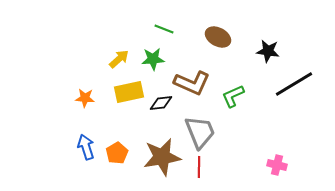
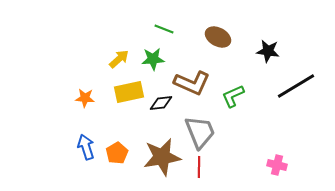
black line: moved 2 px right, 2 px down
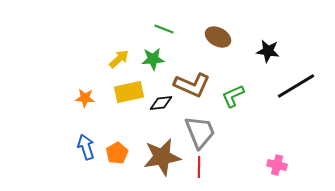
brown L-shape: moved 2 px down
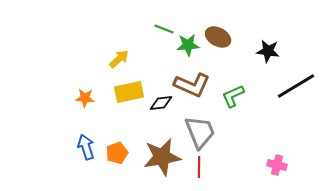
green star: moved 35 px right, 14 px up
orange pentagon: rotated 10 degrees clockwise
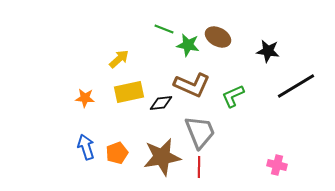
green star: rotated 15 degrees clockwise
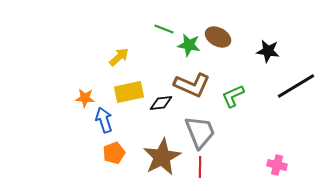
green star: moved 1 px right
yellow arrow: moved 2 px up
blue arrow: moved 18 px right, 27 px up
orange pentagon: moved 3 px left
brown star: rotated 18 degrees counterclockwise
red line: moved 1 px right
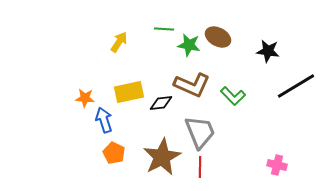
green line: rotated 18 degrees counterclockwise
yellow arrow: moved 15 px up; rotated 15 degrees counterclockwise
green L-shape: rotated 110 degrees counterclockwise
orange pentagon: rotated 25 degrees counterclockwise
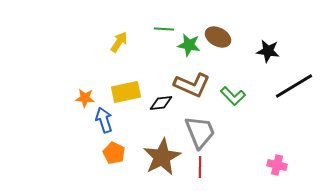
black line: moved 2 px left
yellow rectangle: moved 3 px left
